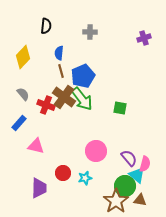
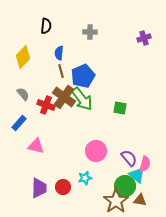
red circle: moved 14 px down
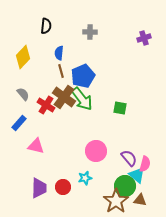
red cross: rotated 12 degrees clockwise
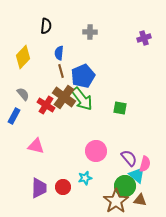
blue rectangle: moved 5 px left, 7 px up; rotated 14 degrees counterclockwise
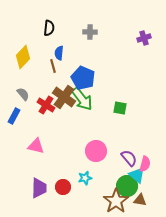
black semicircle: moved 3 px right, 2 px down
brown line: moved 8 px left, 5 px up
blue pentagon: moved 2 px down; rotated 25 degrees counterclockwise
green circle: moved 2 px right
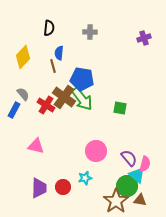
blue pentagon: moved 1 px left, 1 px down; rotated 15 degrees counterclockwise
blue rectangle: moved 6 px up
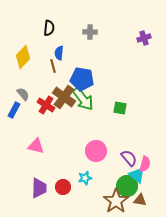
green arrow: moved 1 px right
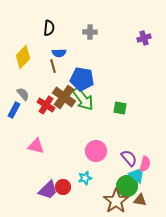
blue semicircle: rotated 96 degrees counterclockwise
purple trapezoid: moved 9 px right, 2 px down; rotated 45 degrees clockwise
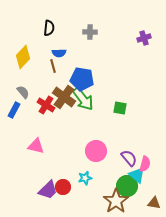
gray semicircle: moved 2 px up
brown triangle: moved 14 px right, 3 px down
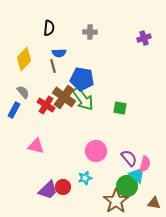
yellow diamond: moved 1 px right, 2 px down
